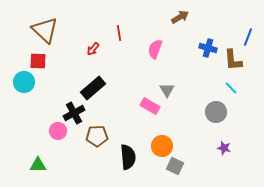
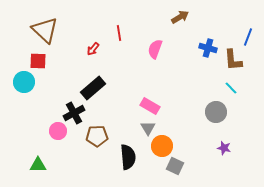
gray triangle: moved 19 px left, 38 px down
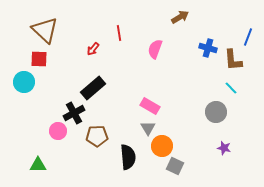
red square: moved 1 px right, 2 px up
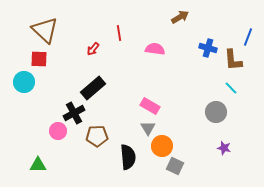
pink semicircle: rotated 78 degrees clockwise
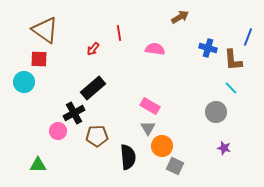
brown triangle: rotated 8 degrees counterclockwise
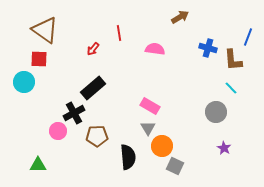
purple star: rotated 16 degrees clockwise
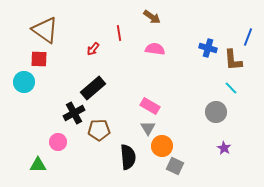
brown arrow: moved 28 px left; rotated 66 degrees clockwise
pink circle: moved 11 px down
brown pentagon: moved 2 px right, 6 px up
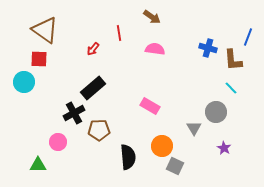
gray triangle: moved 46 px right
